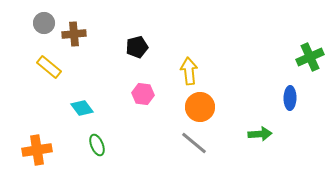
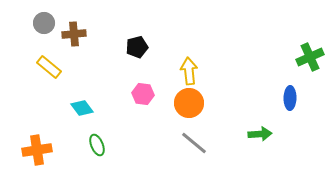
orange circle: moved 11 px left, 4 px up
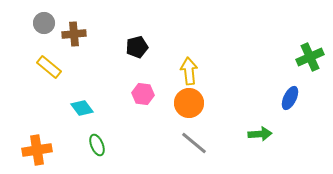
blue ellipse: rotated 25 degrees clockwise
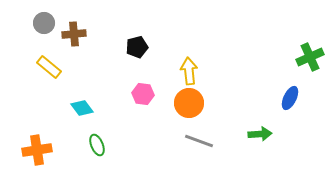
gray line: moved 5 px right, 2 px up; rotated 20 degrees counterclockwise
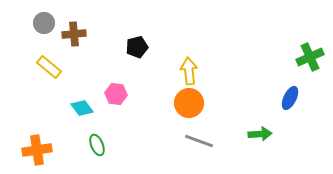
pink hexagon: moved 27 px left
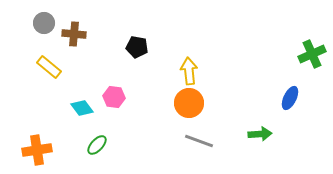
brown cross: rotated 10 degrees clockwise
black pentagon: rotated 25 degrees clockwise
green cross: moved 2 px right, 3 px up
pink hexagon: moved 2 px left, 3 px down
green ellipse: rotated 65 degrees clockwise
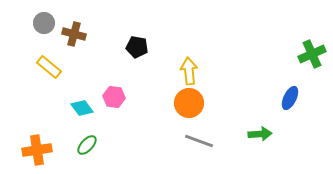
brown cross: rotated 10 degrees clockwise
green ellipse: moved 10 px left
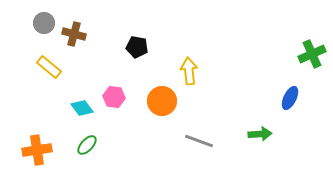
orange circle: moved 27 px left, 2 px up
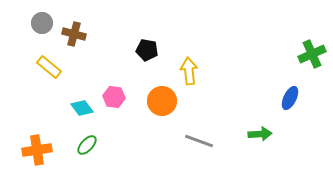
gray circle: moved 2 px left
black pentagon: moved 10 px right, 3 px down
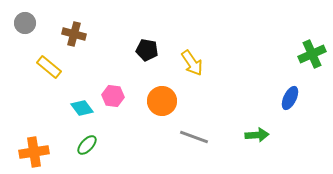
gray circle: moved 17 px left
yellow arrow: moved 3 px right, 8 px up; rotated 152 degrees clockwise
pink hexagon: moved 1 px left, 1 px up
green arrow: moved 3 px left, 1 px down
gray line: moved 5 px left, 4 px up
orange cross: moved 3 px left, 2 px down
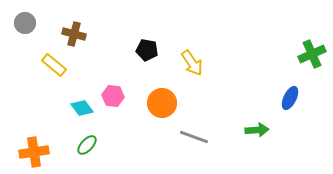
yellow rectangle: moved 5 px right, 2 px up
orange circle: moved 2 px down
green arrow: moved 5 px up
